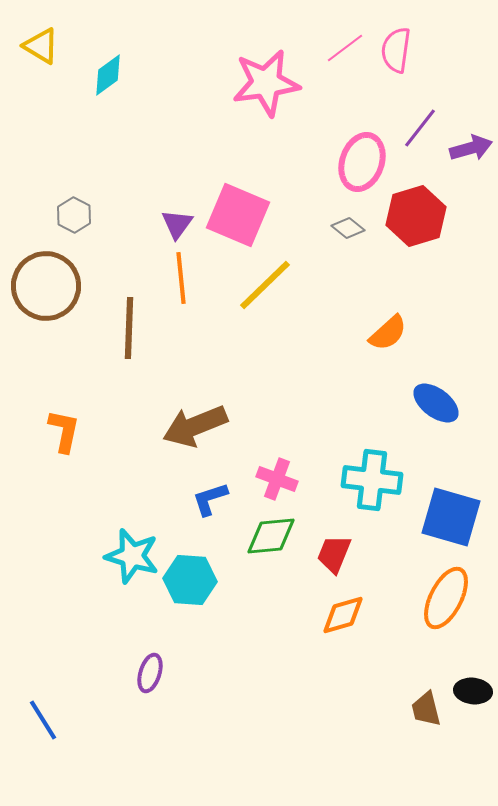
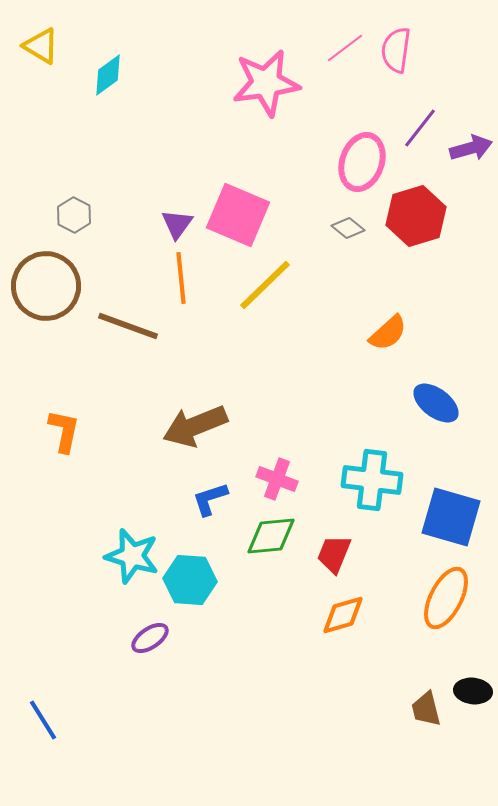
brown line: moved 1 px left, 2 px up; rotated 72 degrees counterclockwise
purple ellipse: moved 35 px up; rotated 39 degrees clockwise
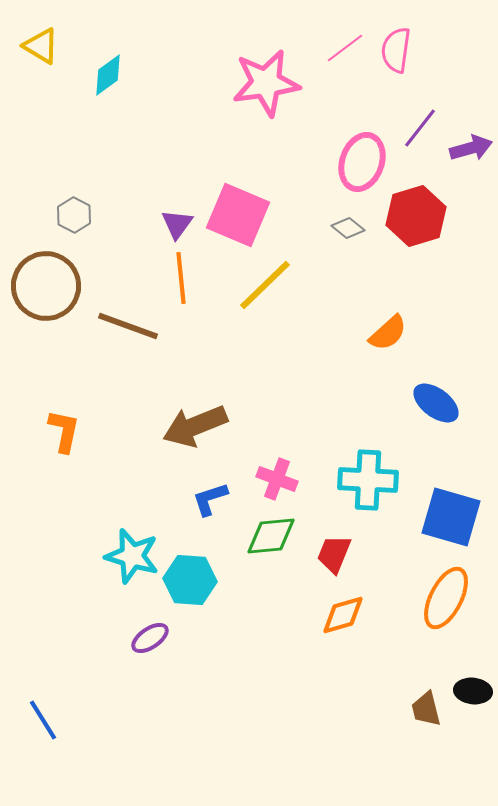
cyan cross: moved 4 px left; rotated 4 degrees counterclockwise
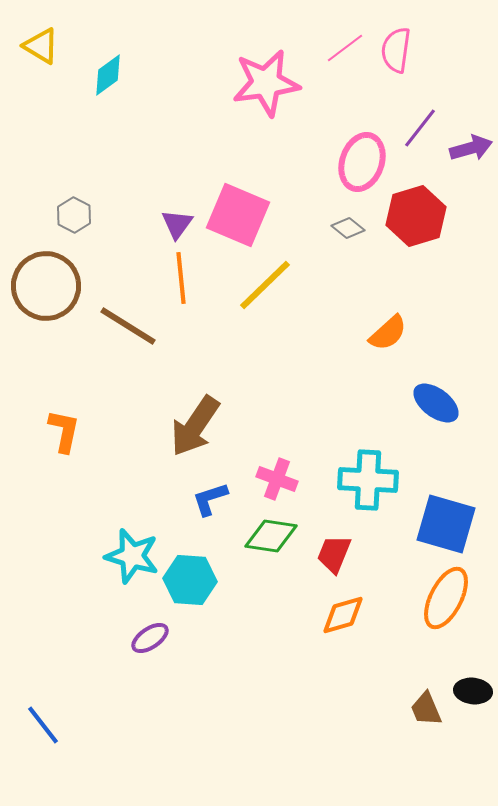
brown line: rotated 12 degrees clockwise
brown arrow: rotated 34 degrees counterclockwise
blue square: moved 5 px left, 7 px down
green diamond: rotated 14 degrees clockwise
brown trapezoid: rotated 9 degrees counterclockwise
blue line: moved 5 px down; rotated 6 degrees counterclockwise
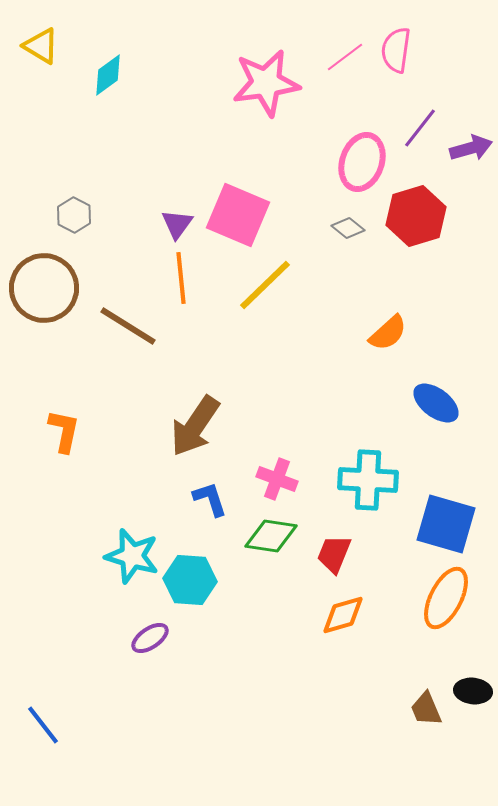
pink line: moved 9 px down
brown circle: moved 2 px left, 2 px down
blue L-shape: rotated 90 degrees clockwise
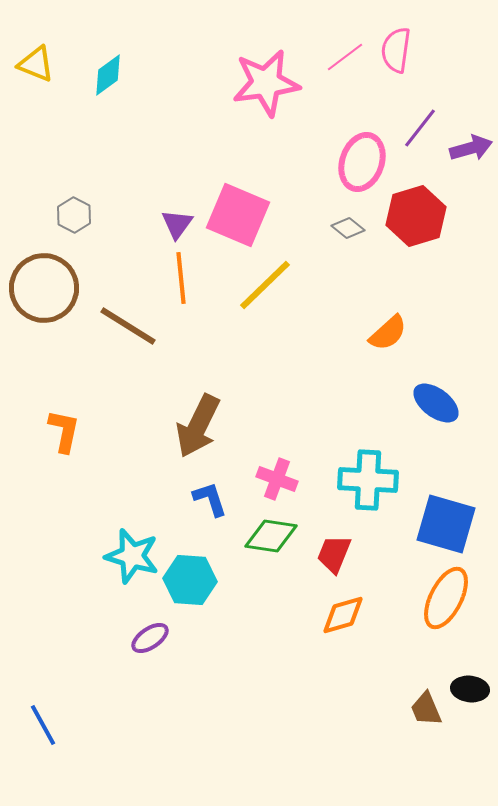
yellow triangle: moved 5 px left, 18 px down; rotated 9 degrees counterclockwise
brown arrow: moved 3 px right; rotated 8 degrees counterclockwise
black ellipse: moved 3 px left, 2 px up
blue line: rotated 9 degrees clockwise
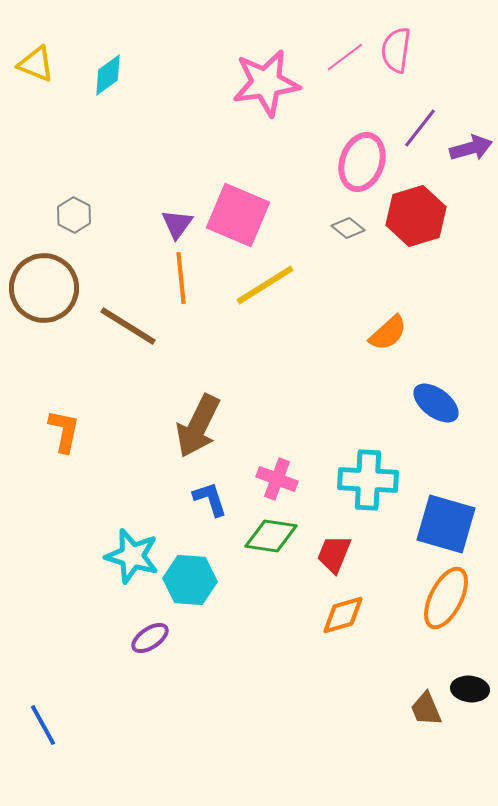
yellow line: rotated 12 degrees clockwise
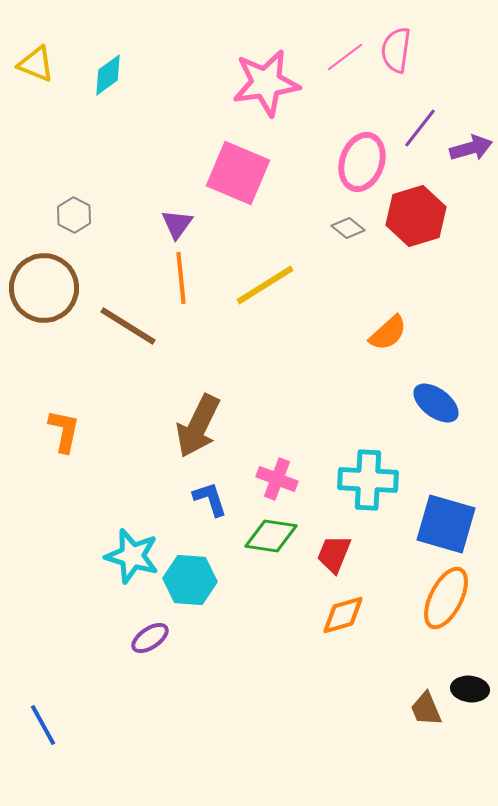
pink square: moved 42 px up
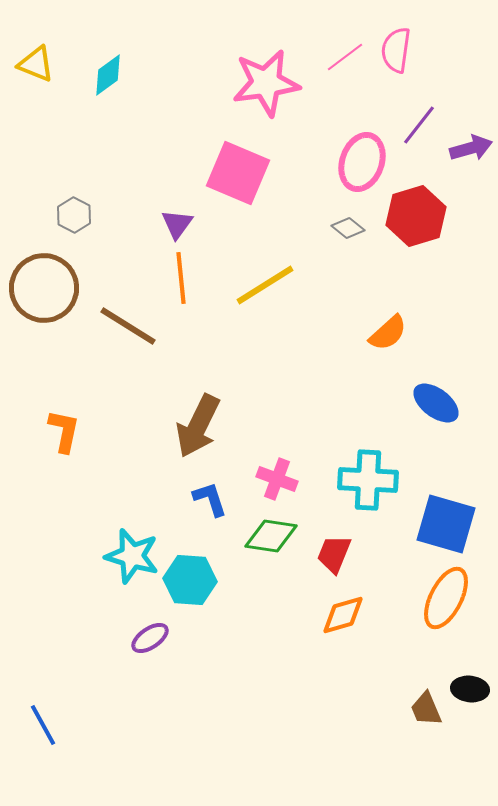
purple line: moved 1 px left, 3 px up
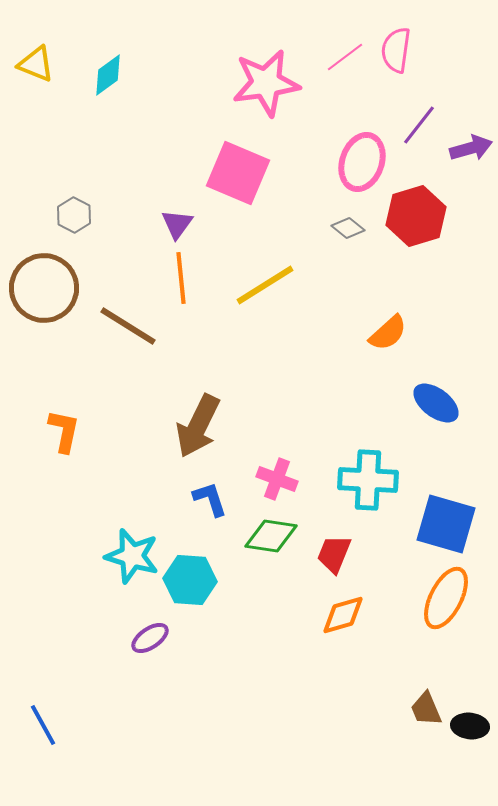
black ellipse: moved 37 px down
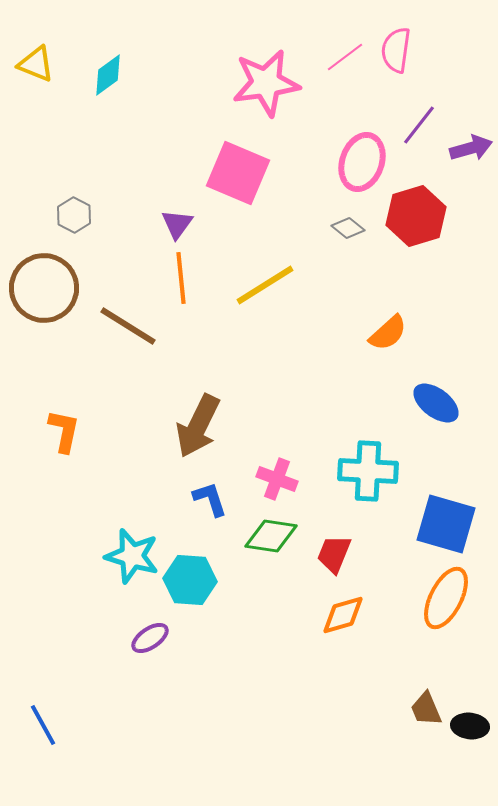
cyan cross: moved 9 px up
